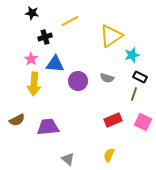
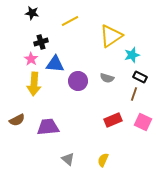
black cross: moved 4 px left, 5 px down
yellow semicircle: moved 6 px left, 5 px down
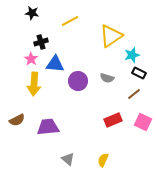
black rectangle: moved 1 px left, 4 px up
brown line: rotated 32 degrees clockwise
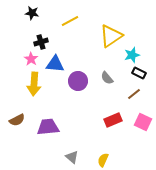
gray semicircle: rotated 32 degrees clockwise
gray triangle: moved 4 px right, 2 px up
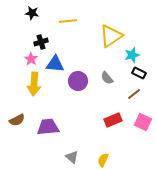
yellow line: moved 2 px left; rotated 24 degrees clockwise
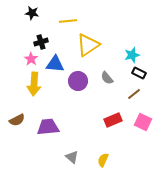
yellow triangle: moved 23 px left, 9 px down
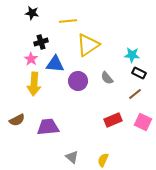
cyan star: rotated 21 degrees clockwise
brown line: moved 1 px right
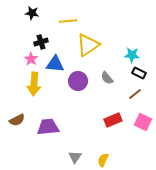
gray triangle: moved 3 px right; rotated 24 degrees clockwise
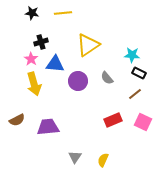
yellow line: moved 5 px left, 8 px up
yellow arrow: rotated 20 degrees counterclockwise
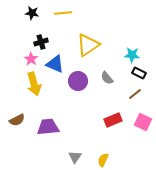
blue triangle: rotated 18 degrees clockwise
